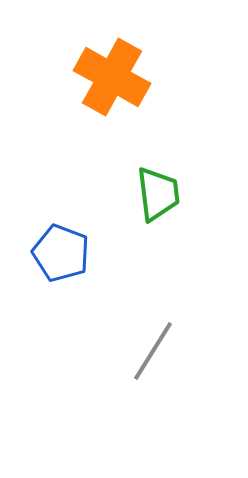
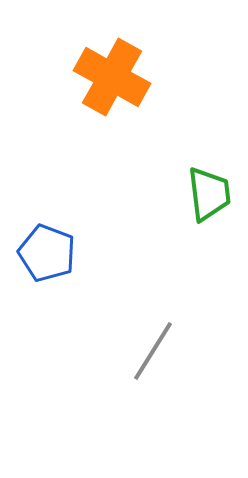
green trapezoid: moved 51 px right
blue pentagon: moved 14 px left
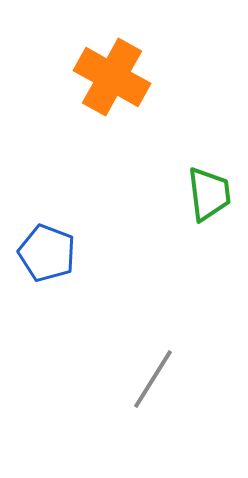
gray line: moved 28 px down
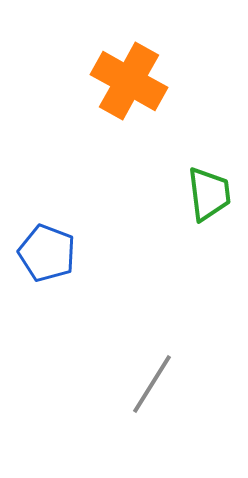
orange cross: moved 17 px right, 4 px down
gray line: moved 1 px left, 5 px down
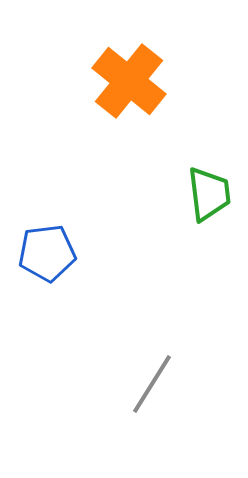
orange cross: rotated 10 degrees clockwise
blue pentagon: rotated 28 degrees counterclockwise
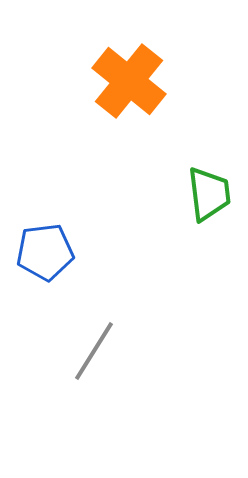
blue pentagon: moved 2 px left, 1 px up
gray line: moved 58 px left, 33 px up
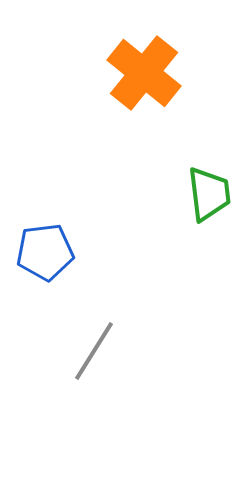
orange cross: moved 15 px right, 8 px up
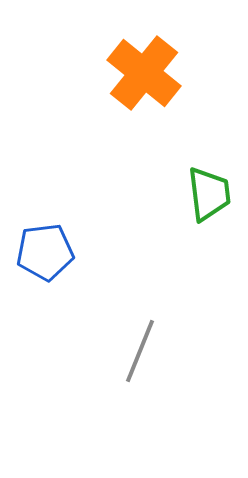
gray line: moved 46 px right; rotated 10 degrees counterclockwise
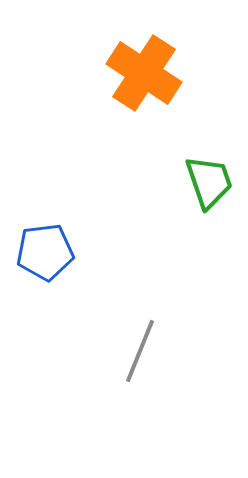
orange cross: rotated 6 degrees counterclockwise
green trapezoid: moved 12 px up; rotated 12 degrees counterclockwise
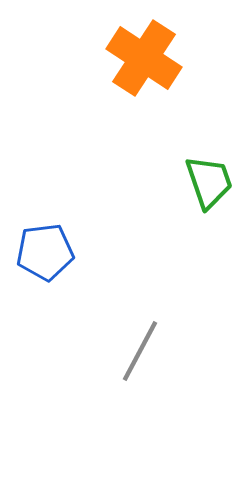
orange cross: moved 15 px up
gray line: rotated 6 degrees clockwise
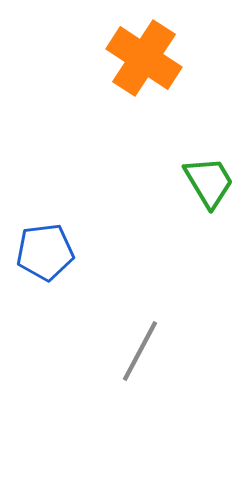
green trapezoid: rotated 12 degrees counterclockwise
